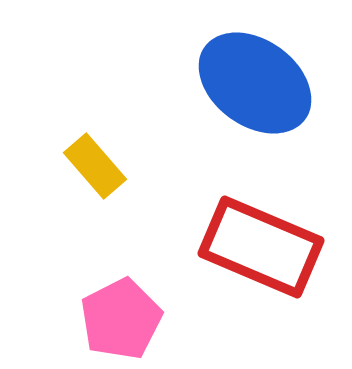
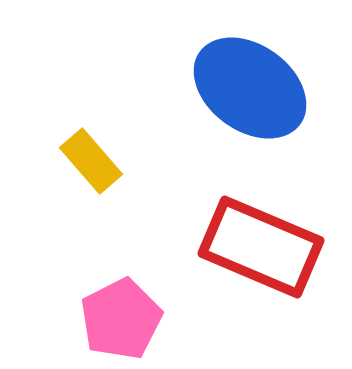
blue ellipse: moved 5 px left, 5 px down
yellow rectangle: moved 4 px left, 5 px up
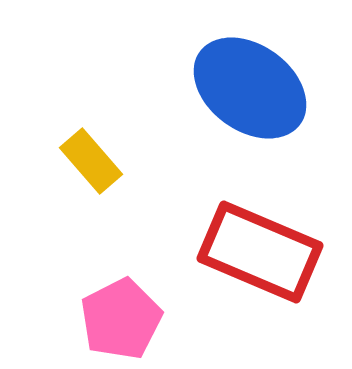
red rectangle: moved 1 px left, 5 px down
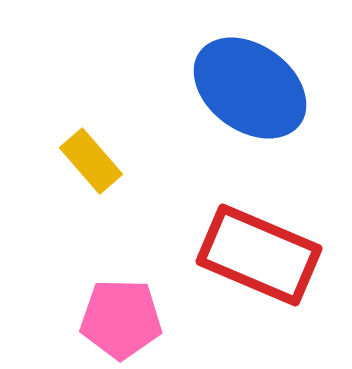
red rectangle: moved 1 px left, 3 px down
pink pentagon: rotated 28 degrees clockwise
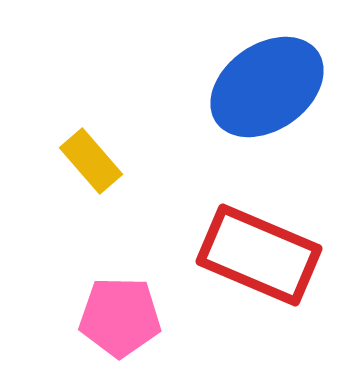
blue ellipse: moved 17 px right, 1 px up; rotated 71 degrees counterclockwise
pink pentagon: moved 1 px left, 2 px up
